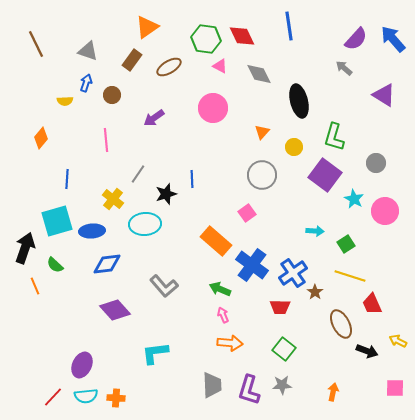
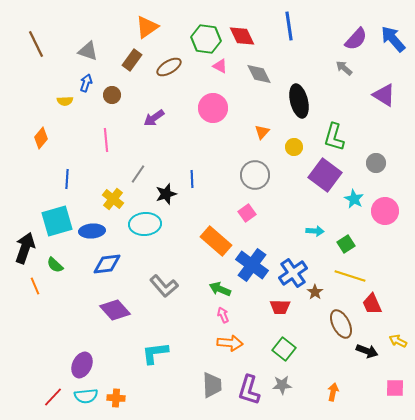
gray circle at (262, 175): moved 7 px left
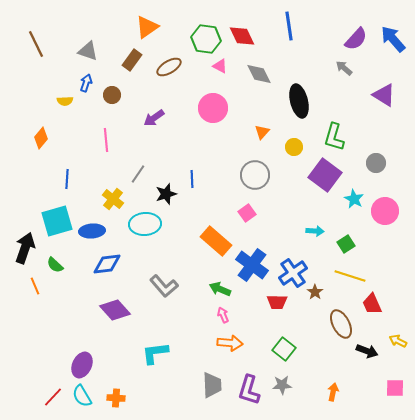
red trapezoid at (280, 307): moved 3 px left, 5 px up
cyan semicircle at (86, 396): moved 4 px left; rotated 65 degrees clockwise
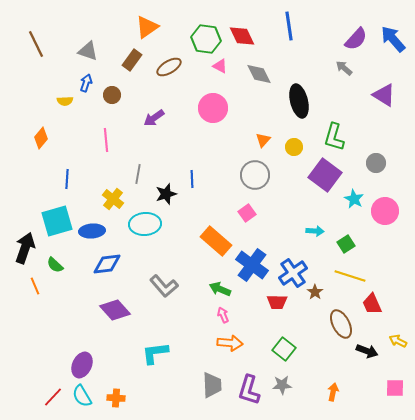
orange triangle at (262, 132): moved 1 px right, 8 px down
gray line at (138, 174): rotated 24 degrees counterclockwise
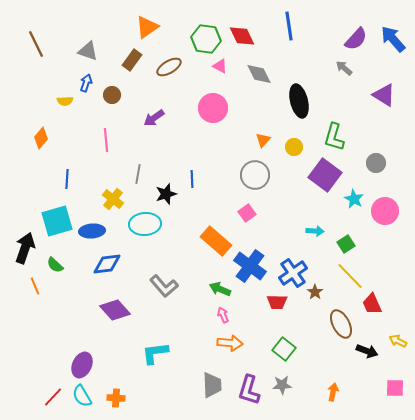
blue cross at (252, 265): moved 2 px left, 1 px down
yellow line at (350, 276): rotated 28 degrees clockwise
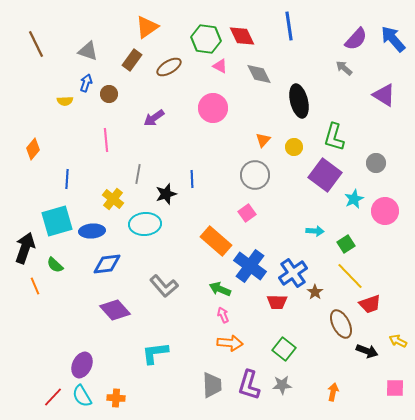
brown circle at (112, 95): moved 3 px left, 1 px up
orange diamond at (41, 138): moved 8 px left, 11 px down
cyan star at (354, 199): rotated 18 degrees clockwise
red trapezoid at (372, 304): moved 2 px left; rotated 85 degrees counterclockwise
purple L-shape at (249, 390): moved 5 px up
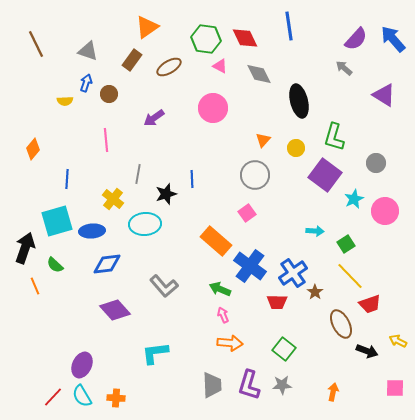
red diamond at (242, 36): moved 3 px right, 2 px down
yellow circle at (294, 147): moved 2 px right, 1 px down
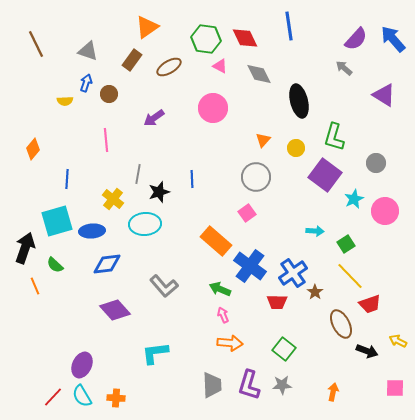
gray circle at (255, 175): moved 1 px right, 2 px down
black star at (166, 194): moved 7 px left, 2 px up
